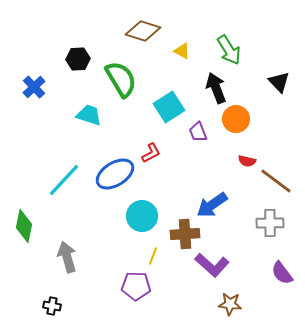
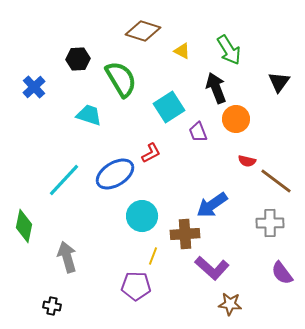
black triangle: rotated 20 degrees clockwise
purple L-shape: moved 3 px down
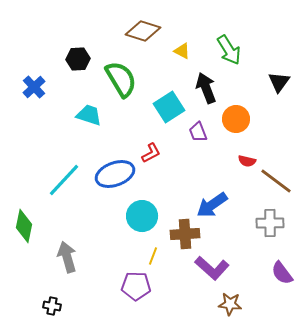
black arrow: moved 10 px left
blue ellipse: rotated 12 degrees clockwise
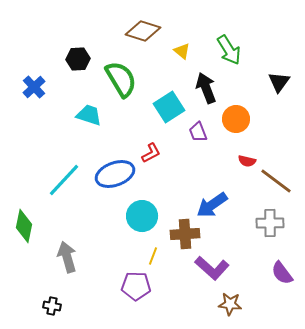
yellow triangle: rotated 12 degrees clockwise
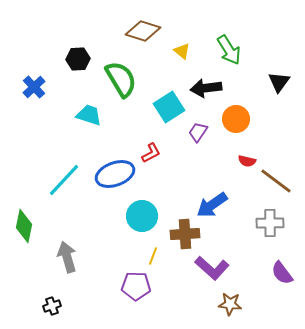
black arrow: rotated 76 degrees counterclockwise
purple trapezoid: rotated 55 degrees clockwise
black cross: rotated 30 degrees counterclockwise
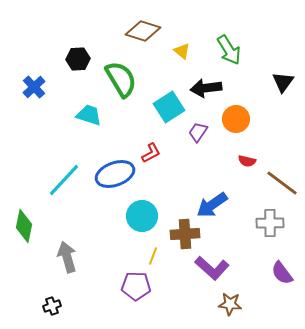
black triangle: moved 4 px right
brown line: moved 6 px right, 2 px down
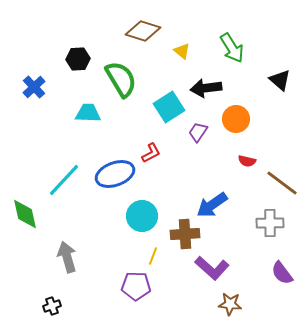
green arrow: moved 3 px right, 2 px up
black triangle: moved 3 px left, 2 px up; rotated 25 degrees counterclockwise
cyan trapezoid: moved 1 px left, 2 px up; rotated 16 degrees counterclockwise
green diamond: moved 1 px right, 12 px up; rotated 24 degrees counterclockwise
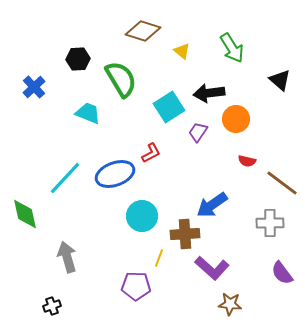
black arrow: moved 3 px right, 5 px down
cyan trapezoid: rotated 20 degrees clockwise
cyan line: moved 1 px right, 2 px up
yellow line: moved 6 px right, 2 px down
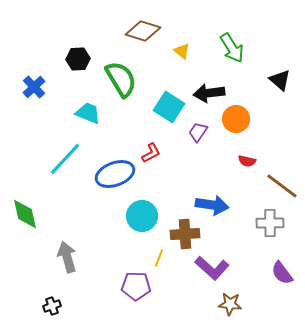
cyan square: rotated 24 degrees counterclockwise
cyan line: moved 19 px up
brown line: moved 3 px down
blue arrow: rotated 136 degrees counterclockwise
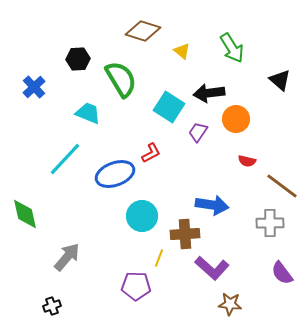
gray arrow: rotated 56 degrees clockwise
